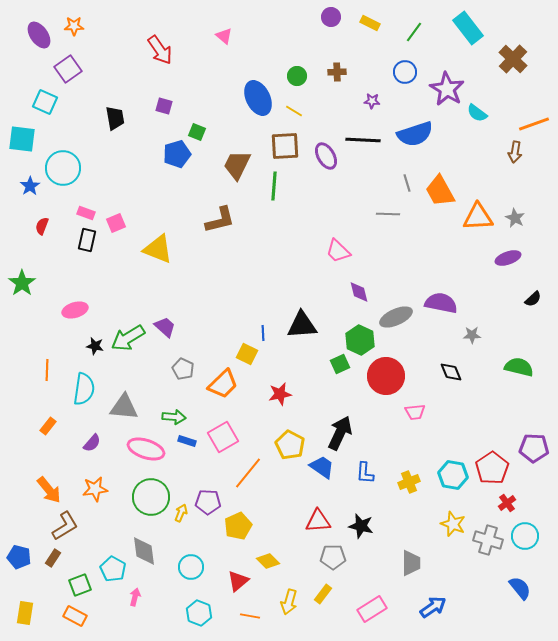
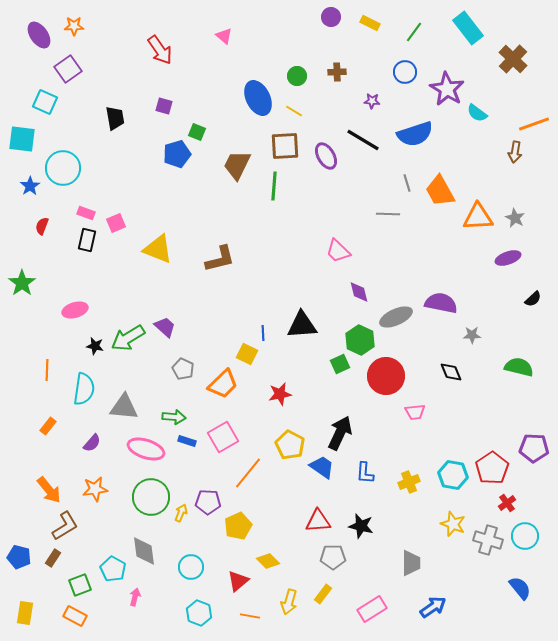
black line at (363, 140): rotated 28 degrees clockwise
brown L-shape at (220, 220): moved 39 px down
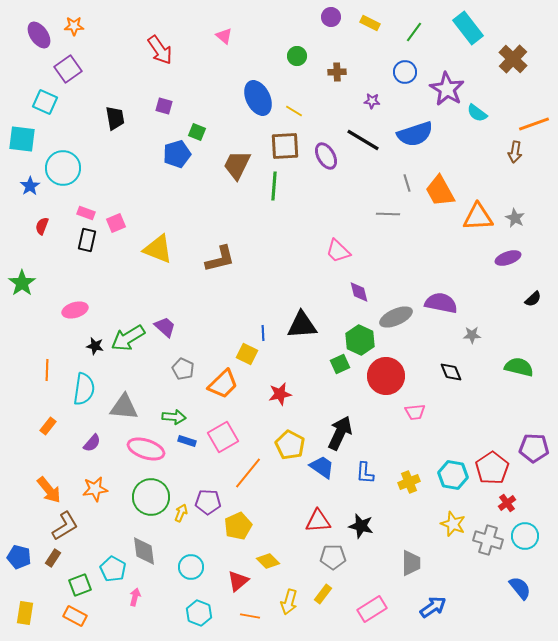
green circle at (297, 76): moved 20 px up
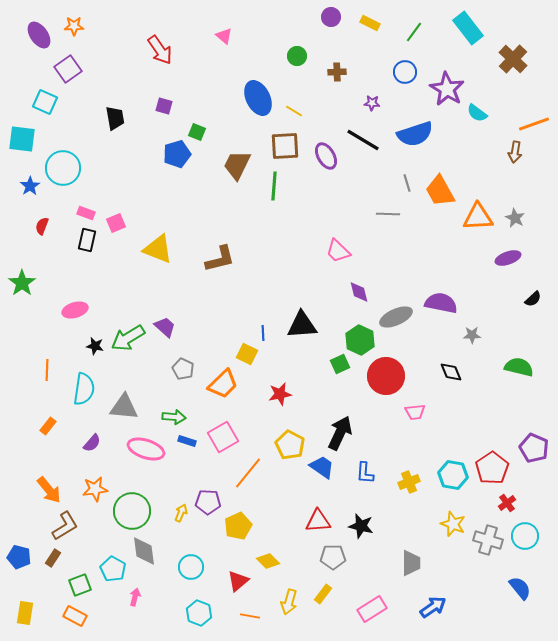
purple star at (372, 101): moved 2 px down
purple pentagon at (534, 448): rotated 20 degrees clockwise
green circle at (151, 497): moved 19 px left, 14 px down
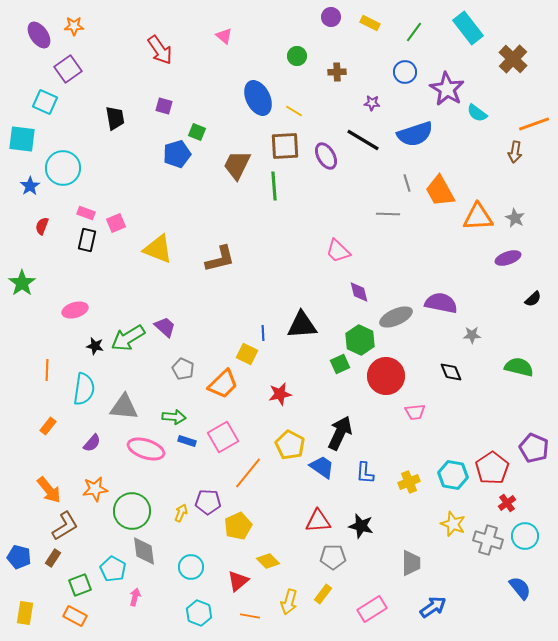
green line at (274, 186): rotated 8 degrees counterclockwise
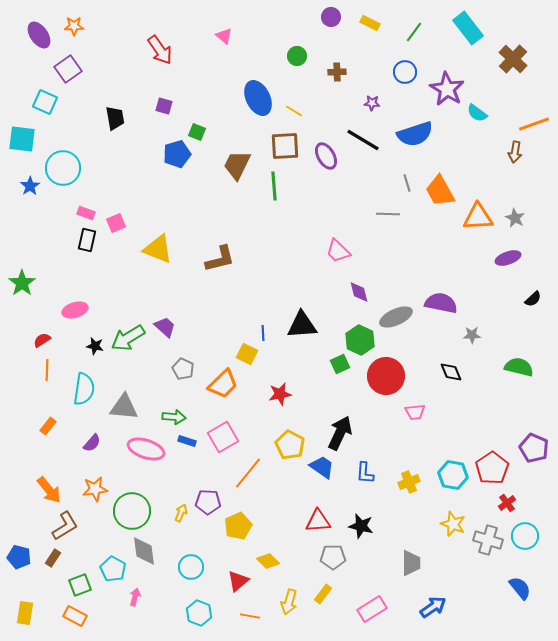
red semicircle at (42, 226): moved 114 px down; rotated 36 degrees clockwise
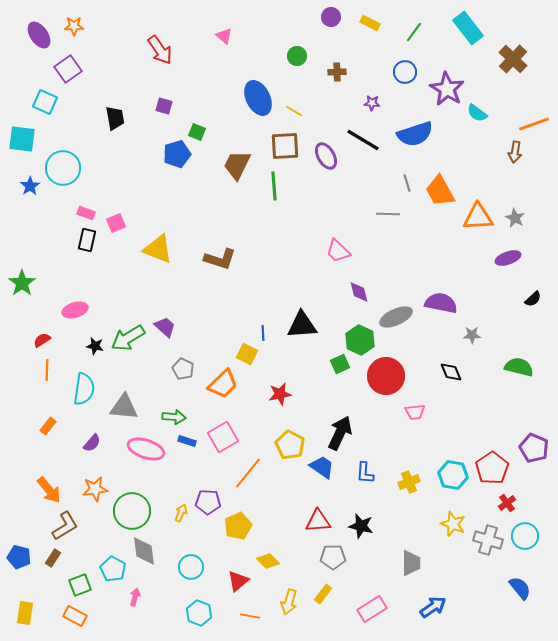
brown L-shape at (220, 259): rotated 32 degrees clockwise
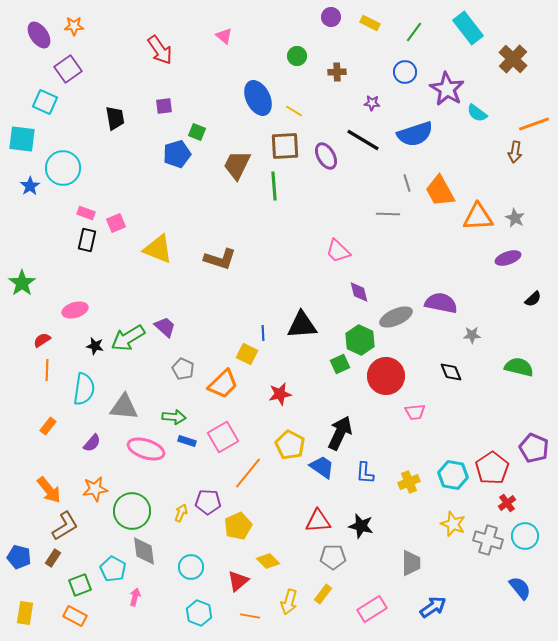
purple square at (164, 106): rotated 24 degrees counterclockwise
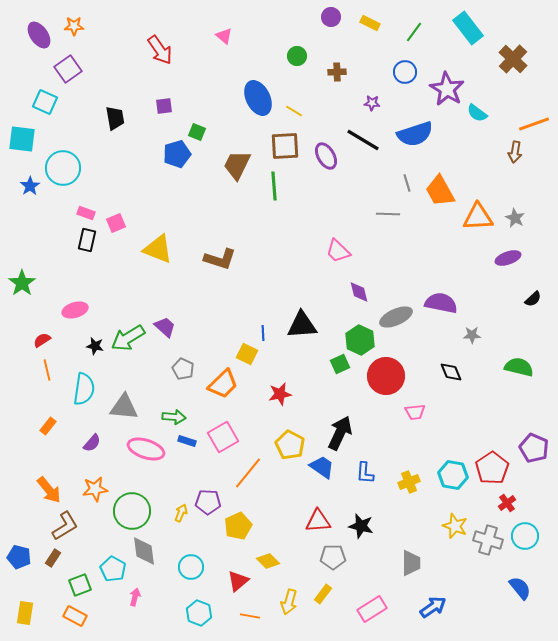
orange line at (47, 370): rotated 15 degrees counterclockwise
yellow star at (453, 524): moved 2 px right, 2 px down
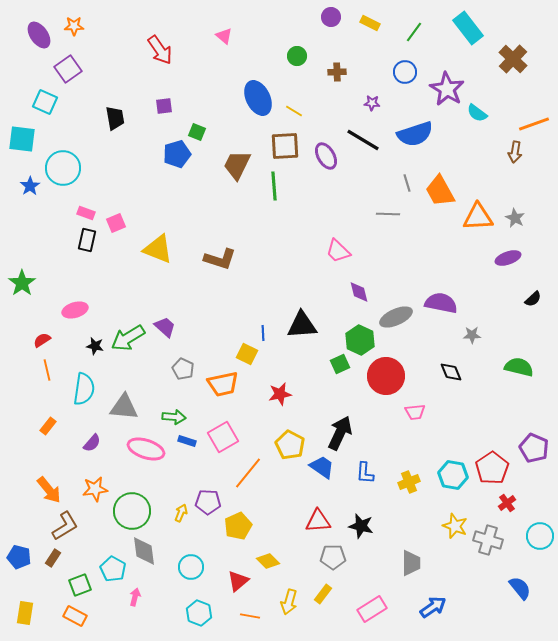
orange trapezoid at (223, 384): rotated 32 degrees clockwise
cyan circle at (525, 536): moved 15 px right
